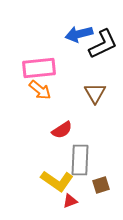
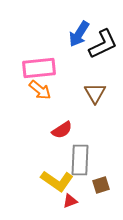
blue arrow: rotated 44 degrees counterclockwise
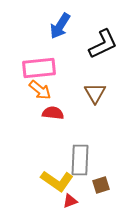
blue arrow: moved 19 px left, 8 px up
red semicircle: moved 9 px left, 17 px up; rotated 140 degrees counterclockwise
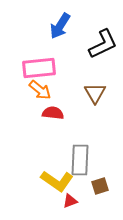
brown square: moved 1 px left, 1 px down
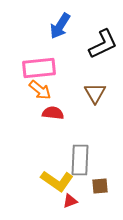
brown square: rotated 12 degrees clockwise
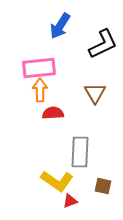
orange arrow: rotated 130 degrees counterclockwise
red semicircle: rotated 10 degrees counterclockwise
gray rectangle: moved 8 px up
brown square: moved 3 px right; rotated 18 degrees clockwise
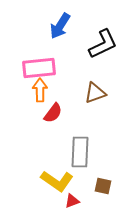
brown triangle: rotated 40 degrees clockwise
red semicircle: rotated 130 degrees clockwise
red triangle: moved 2 px right
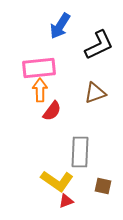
black L-shape: moved 4 px left, 1 px down
red semicircle: moved 1 px left, 2 px up
red triangle: moved 6 px left
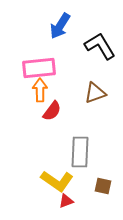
black L-shape: moved 1 px right, 1 px down; rotated 96 degrees counterclockwise
